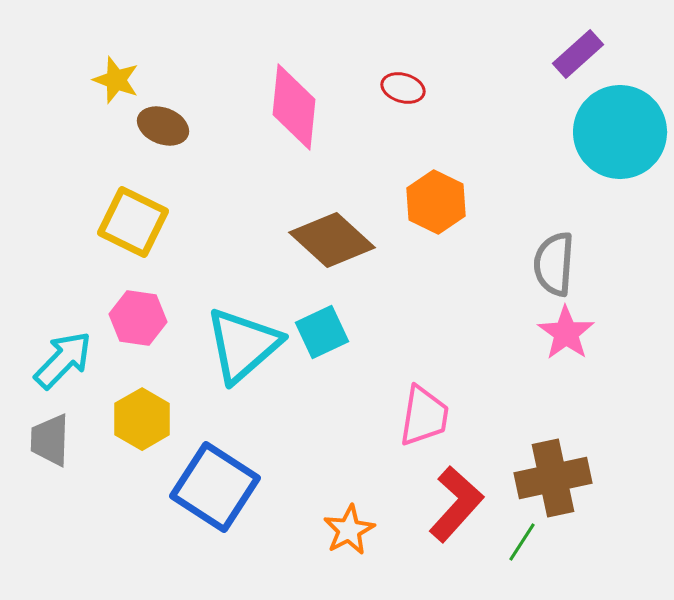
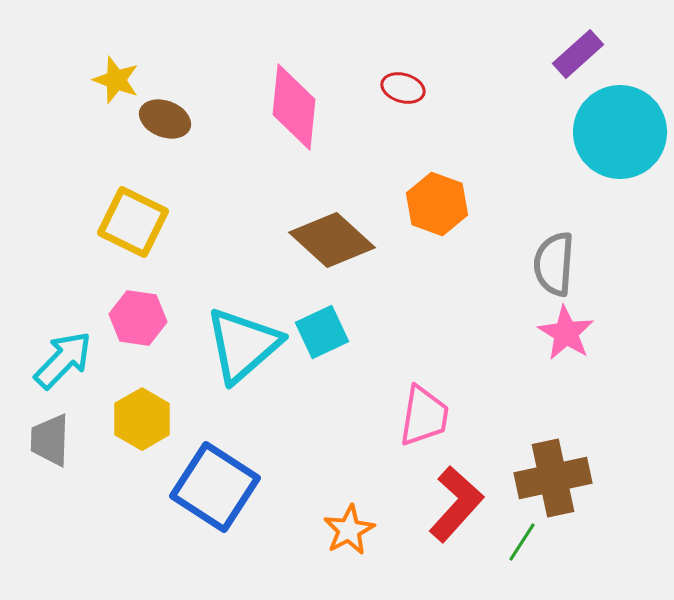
brown ellipse: moved 2 px right, 7 px up
orange hexagon: moved 1 px right, 2 px down; rotated 6 degrees counterclockwise
pink star: rotated 4 degrees counterclockwise
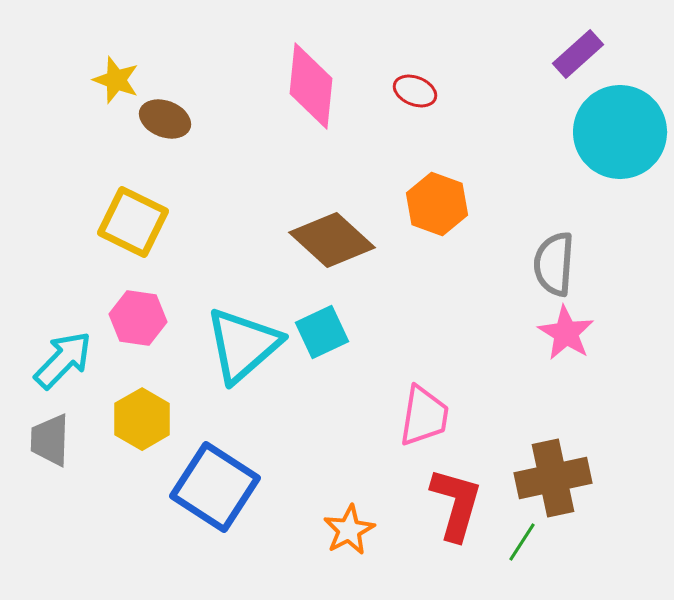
red ellipse: moved 12 px right, 3 px down; rotated 6 degrees clockwise
pink diamond: moved 17 px right, 21 px up
red L-shape: rotated 26 degrees counterclockwise
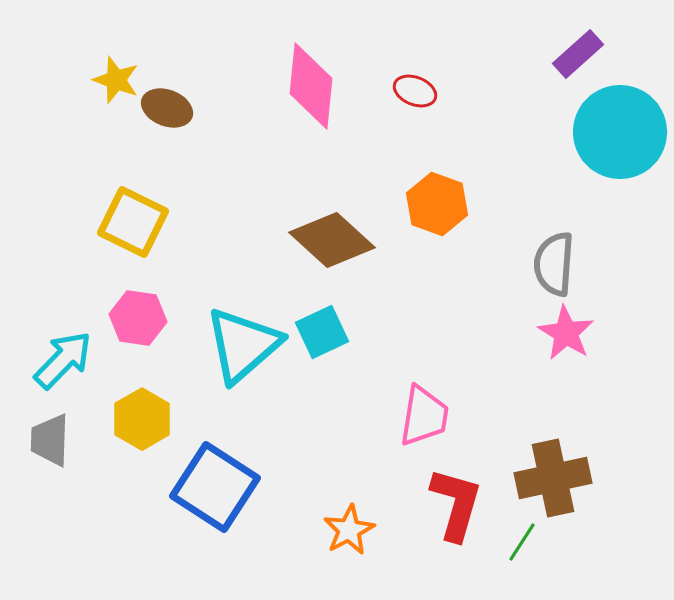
brown ellipse: moved 2 px right, 11 px up
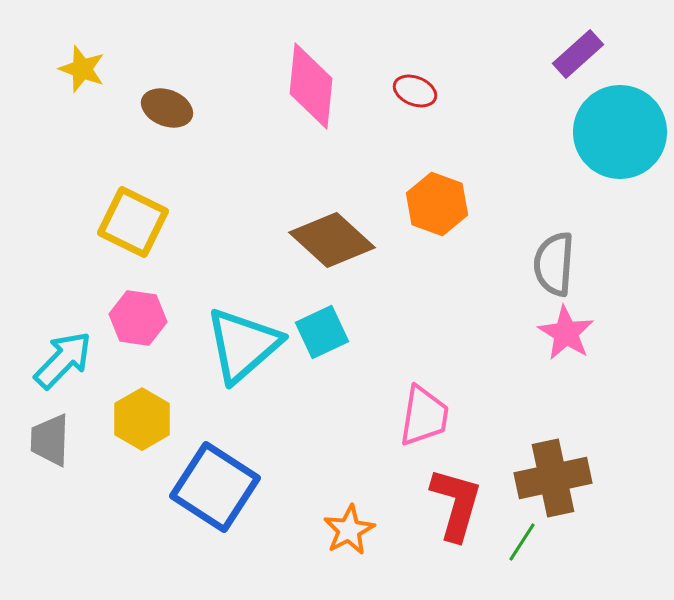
yellow star: moved 34 px left, 11 px up
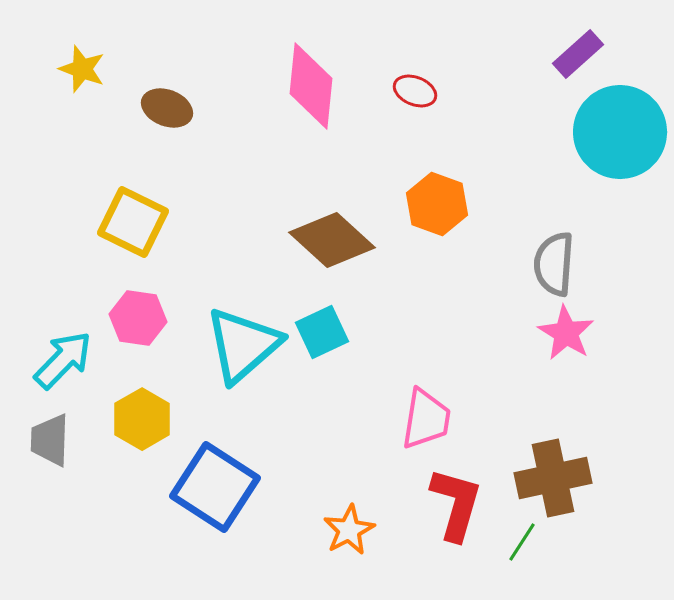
pink trapezoid: moved 2 px right, 3 px down
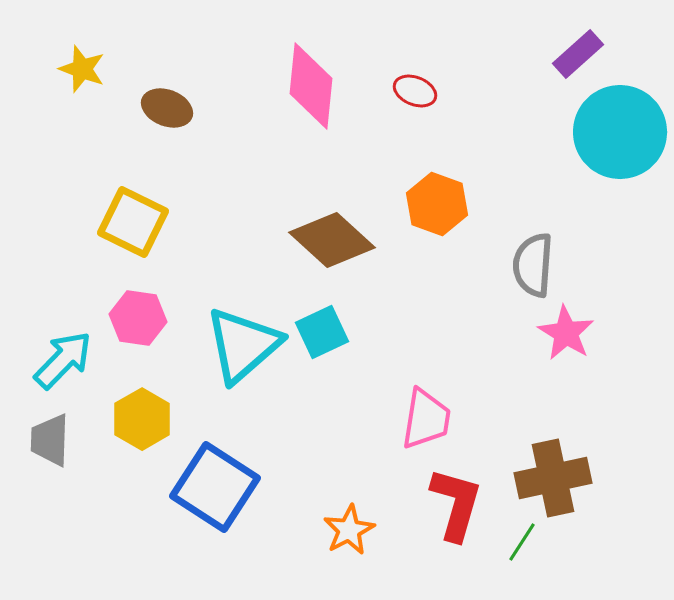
gray semicircle: moved 21 px left, 1 px down
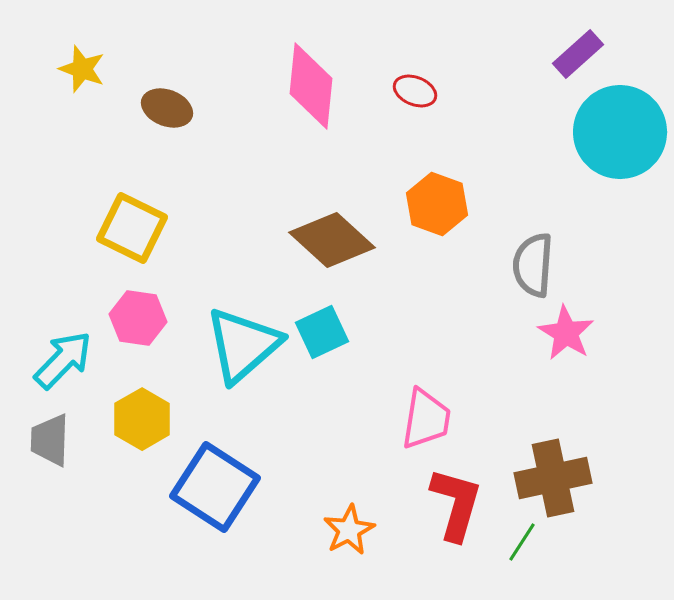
yellow square: moved 1 px left, 6 px down
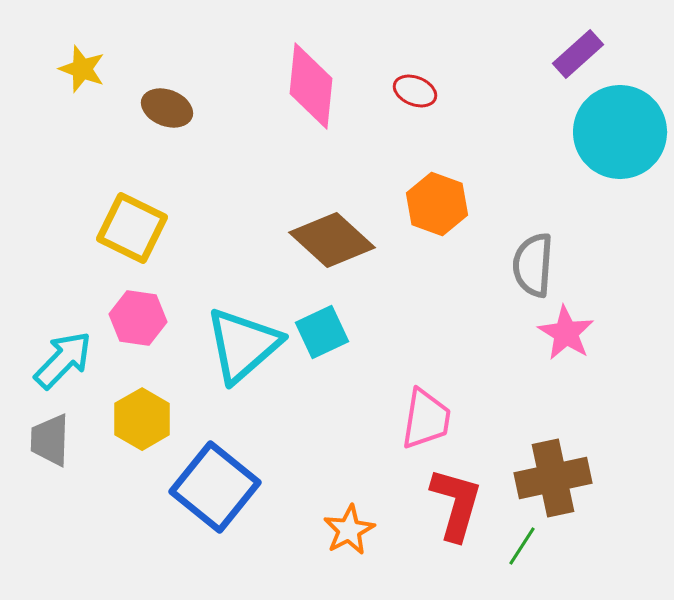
blue square: rotated 6 degrees clockwise
green line: moved 4 px down
